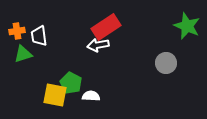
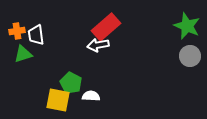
red rectangle: rotated 8 degrees counterclockwise
white trapezoid: moved 3 px left, 1 px up
gray circle: moved 24 px right, 7 px up
yellow square: moved 3 px right, 5 px down
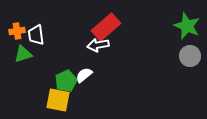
green pentagon: moved 5 px left, 2 px up; rotated 20 degrees clockwise
white semicircle: moved 7 px left, 21 px up; rotated 42 degrees counterclockwise
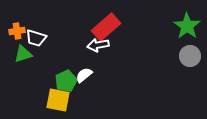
green star: rotated 12 degrees clockwise
white trapezoid: moved 3 px down; rotated 65 degrees counterclockwise
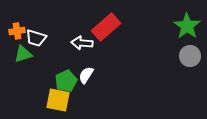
white arrow: moved 16 px left, 2 px up; rotated 15 degrees clockwise
white semicircle: moved 2 px right; rotated 18 degrees counterclockwise
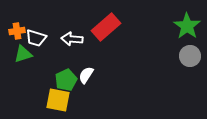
white arrow: moved 10 px left, 4 px up
green pentagon: moved 1 px up
